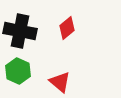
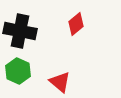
red diamond: moved 9 px right, 4 px up
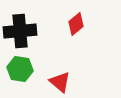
black cross: rotated 16 degrees counterclockwise
green hexagon: moved 2 px right, 2 px up; rotated 15 degrees counterclockwise
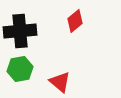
red diamond: moved 1 px left, 3 px up
green hexagon: rotated 20 degrees counterclockwise
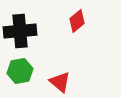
red diamond: moved 2 px right
green hexagon: moved 2 px down
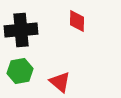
red diamond: rotated 50 degrees counterclockwise
black cross: moved 1 px right, 1 px up
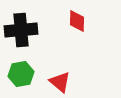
green hexagon: moved 1 px right, 3 px down
